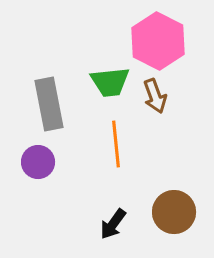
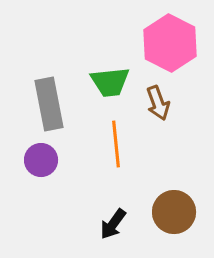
pink hexagon: moved 12 px right, 2 px down
brown arrow: moved 3 px right, 7 px down
purple circle: moved 3 px right, 2 px up
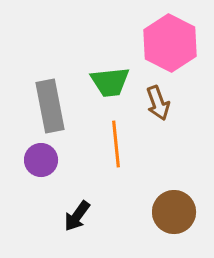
gray rectangle: moved 1 px right, 2 px down
black arrow: moved 36 px left, 8 px up
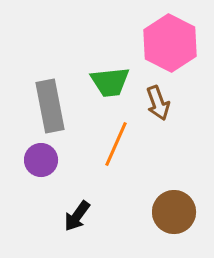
orange line: rotated 30 degrees clockwise
